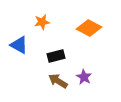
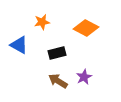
orange diamond: moved 3 px left
black rectangle: moved 1 px right, 3 px up
purple star: rotated 14 degrees clockwise
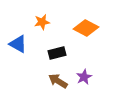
blue triangle: moved 1 px left, 1 px up
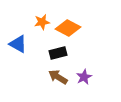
orange diamond: moved 18 px left
black rectangle: moved 1 px right
brown arrow: moved 4 px up
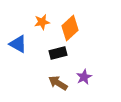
orange diamond: moved 2 px right; rotated 70 degrees counterclockwise
brown arrow: moved 6 px down
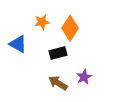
orange diamond: rotated 15 degrees counterclockwise
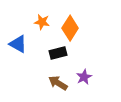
orange star: rotated 21 degrees clockwise
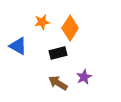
orange star: rotated 21 degrees counterclockwise
blue triangle: moved 2 px down
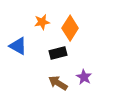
purple star: rotated 14 degrees counterclockwise
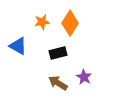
orange diamond: moved 5 px up
